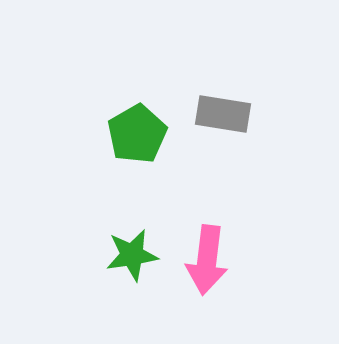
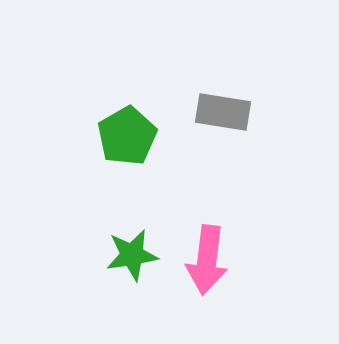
gray rectangle: moved 2 px up
green pentagon: moved 10 px left, 2 px down
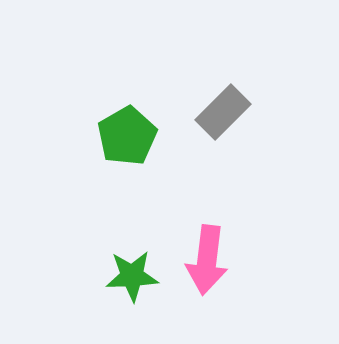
gray rectangle: rotated 54 degrees counterclockwise
green star: moved 21 px down; rotated 6 degrees clockwise
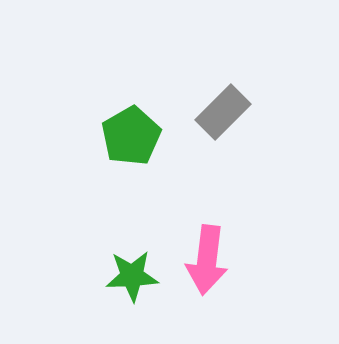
green pentagon: moved 4 px right
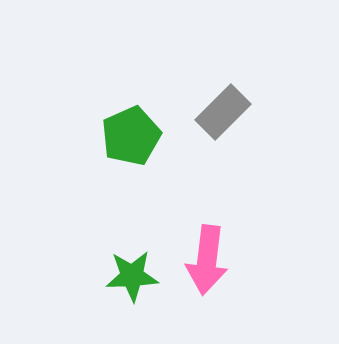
green pentagon: rotated 6 degrees clockwise
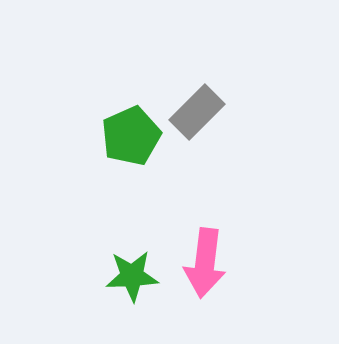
gray rectangle: moved 26 px left
pink arrow: moved 2 px left, 3 px down
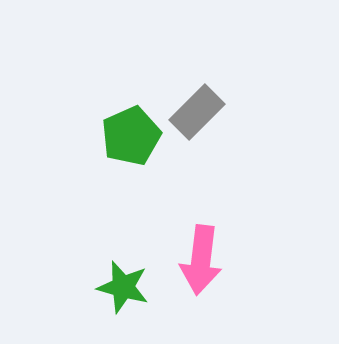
pink arrow: moved 4 px left, 3 px up
green star: moved 9 px left, 11 px down; rotated 18 degrees clockwise
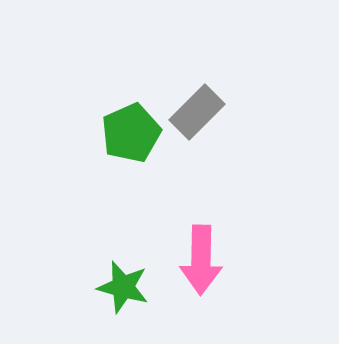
green pentagon: moved 3 px up
pink arrow: rotated 6 degrees counterclockwise
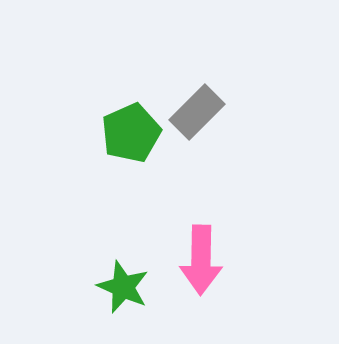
green star: rotated 8 degrees clockwise
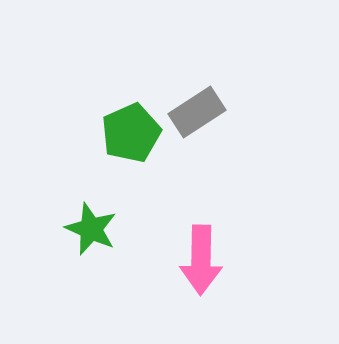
gray rectangle: rotated 12 degrees clockwise
green star: moved 32 px left, 58 px up
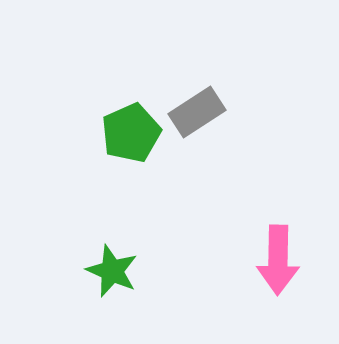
green star: moved 21 px right, 42 px down
pink arrow: moved 77 px right
